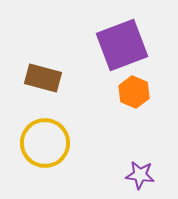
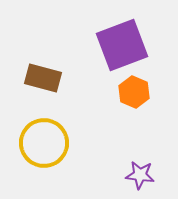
yellow circle: moved 1 px left
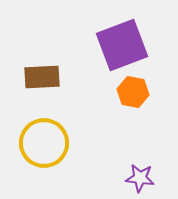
brown rectangle: moved 1 px left, 1 px up; rotated 18 degrees counterclockwise
orange hexagon: moved 1 px left; rotated 12 degrees counterclockwise
purple star: moved 3 px down
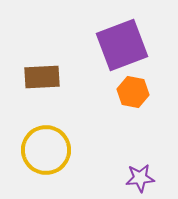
yellow circle: moved 2 px right, 7 px down
purple star: rotated 12 degrees counterclockwise
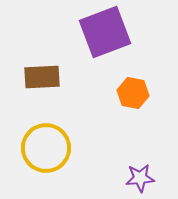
purple square: moved 17 px left, 13 px up
orange hexagon: moved 1 px down
yellow circle: moved 2 px up
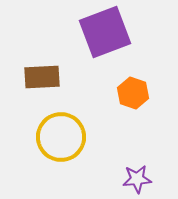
orange hexagon: rotated 8 degrees clockwise
yellow circle: moved 15 px right, 11 px up
purple star: moved 3 px left, 1 px down
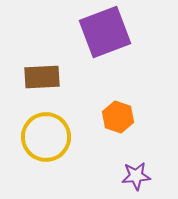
orange hexagon: moved 15 px left, 24 px down
yellow circle: moved 15 px left
purple star: moved 1 px left, 3 px up
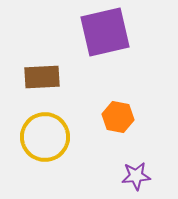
purple square: rotated 8 degrees clockwise
orange hexagon: rotated 8 degrees counterclockwise
yellow circle: moved 1 px left
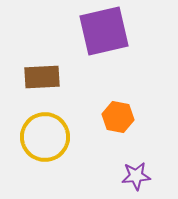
purple square: moved 1 px left, 1 px up
